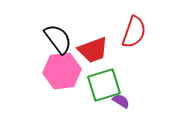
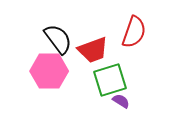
pink hexagon: moved 13 px left; rotated 6 degrees clockwise
green square: moved 6 px right, 5 px up
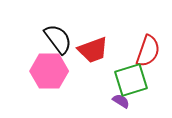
red semicircle: moved 14 px right, 19 px down
green square: moved 21 px right
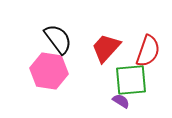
red trapezoid: moved 13 px right, 2 px up; rotated 152 degrees clockwise
pink hexagon: rotated 9 degrees clockwise
green square: rotated 12 degrees clockwise
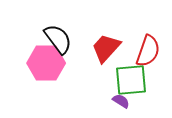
pink hexagon: moved 3 px left, 8 px up; rotated 9 degrees counterclockwise
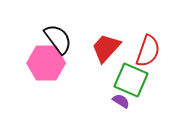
green square: rotated 28 degrees clockwise
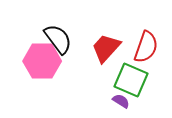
red semicircle: moved 2 px left, 4 px up
pink hexagon: moved 4 px left, 2 px up
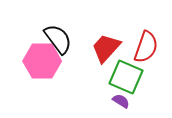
green square: moved 5 px left, 3 px up
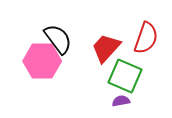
red semicircle: moved 9 px up
green square: moved 1 px left, 1 px up
purple semicircle: rotated 42 degrees counterclockwise
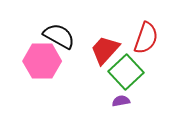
black semicircle: moved 1 px right, 3 px up; rotated 24 degrees counterclockwise
red trapezoid: moved 1 px left, 2 px down
green square: moved 1 px right, 4 px up; rotated 24 degrees clockwise
